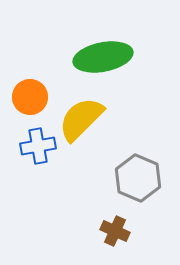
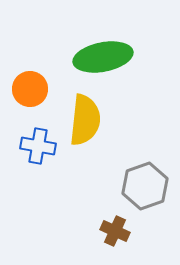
orange circle: moved 8 px up
yellow semicircle: moved 4 px right, 1 px down; rotated 141 degrees clockwise
blue cross: rotated 20 degrees clockwise
gray hexagon: moved 7 px right, 8 px down; rotated 18 degrees clockwise
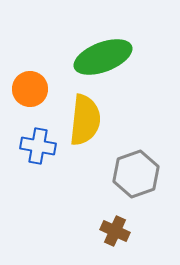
green ellipse: rotated 10 degrees counterclockwise
gray hexagon: moved 9 px left, 12 px up
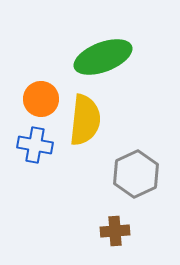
orange circle: moved 11 px right, 10 px down
blue cross: moved 3 px left, 1 px up
gray hexagon: rotated 6 degrees counterclockwise
brown cross: rotated 28 degrees counterclockwise
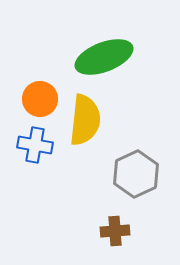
green ellipse: moved 1 px right
orange circle: moved 1 px left
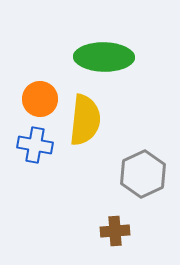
green ellipse: rotated 22 degrees clockwise
gray hexagon: moved 7 px right
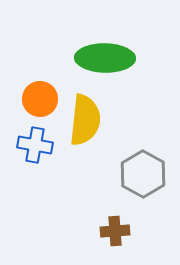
green ellipse: moved 1 px right, 1 px down
gray hexagon: rotated 6 degrees counterclockwise
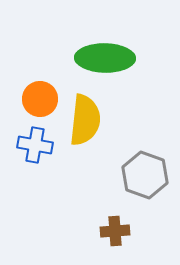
gray hexagon: moved 2 px right, 1 px down; rotated 9 degrees counterclockwise
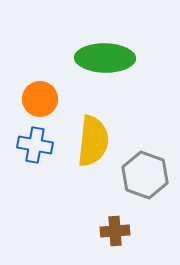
yellow semicircle: moved 8 px right, 21 px down
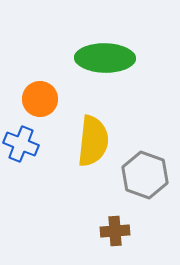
blue cross: moved 14 px left, 1 px up; rotated 12 degrees clockwise
